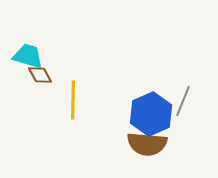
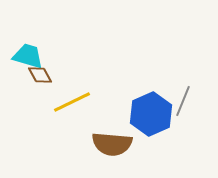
yellow line: moved 1 px left, 2 px down; rotated 63 degrees clockwise
brown semicircle: moved 35 px left
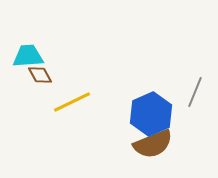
cyan trapezoid: rotated 20 degrees counterclockwise
gray line: moved 12 px right, 9 px up
brown semicircle: moved 41 px right; rotated 27 degrees counterclockwise
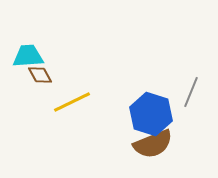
gray line: moved 4 px left
blue hexagon: rotated 18 degrees counterclockwise
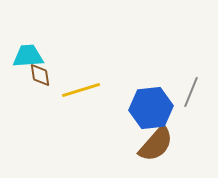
brown diamond: rotated 20 degrees clockwise
yellow line: moved 9 px right, 12 px up; rotated 9 degrees clockwise
blue hexagon: moved 6 px up; rotated 24 degrees counterclockwise
brown semicircle: moved 3 px right; rotated 27 degrees counterclockwise
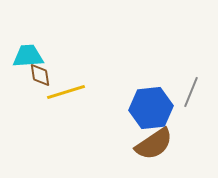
yellow line: moved 15 px left, 2 px down
brown semicircle: moved 2 px left; rotated 15 degrees clockwise
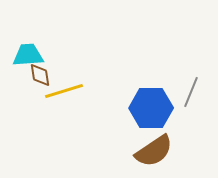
cyan trapezoid: moved 1 px up
yellow line: moved 2 px left, 1 px up
blue hexagon: rotated 6 degrees clockwise
brown semicircle: moved 7 px down
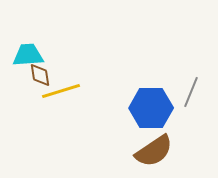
yellow line: moved 3 px left
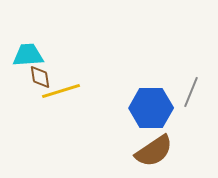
brown diamond: moved 2 px down
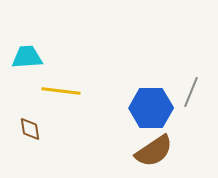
cyan trapezoid: moved 1 px left, 2 px down
brown diamond: moved 10 px left, 52 px down
yellow line: rotated 24 degrees clockwise
